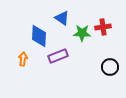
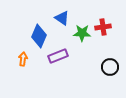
blue diamond: rotated 20 degrees clockwise
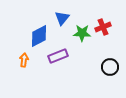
blue triangle: rotated 35 degrees clockwise
red cross: rotated 14 degrees counterclockwise
blue diamond: rotated 40 degrees clockwise
orange arrow: moved 1 px right, 1 px down
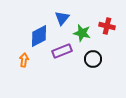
red cross: moved 4 px right, 1 px up; rotated 35 degrees clockwise
green star: rotated 12 degrees clockwise
purple rectangle: moved 4 px right, 5 px up
black circle: moved 17 px left, 8 px up
